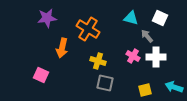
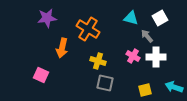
white square: rotated 35 degrees clockwise
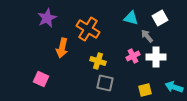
purple star: rotated 18 degrees counterclockwise
pink cross: rotated 32 degrees clockwise
pink square: moved 4 px down
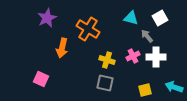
yellow cross: moved 9 px right, 1 px up
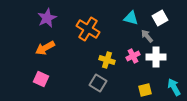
orange arrow: moved 17 px left; rotated 48 degrees clockwise
gray square: moved 7 px left; rotated 18 degrees clockwise
cyan arrow: rotated 42 degrees clockwise
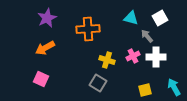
orange cross: rotated 35 degrees counterclockwise
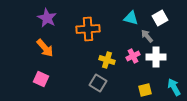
purple star: rotated 18 degrees counterclockwise
orange arrow: rotated 102 degrees counterclockwise
